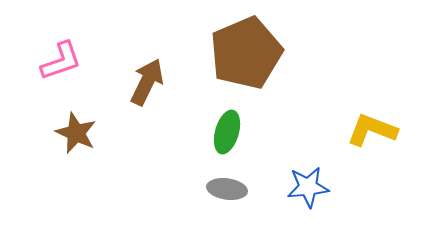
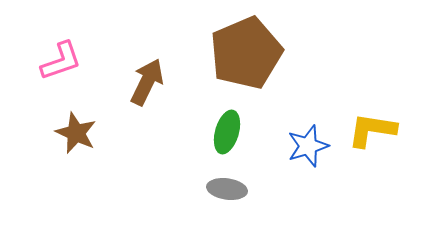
yellow L-shape: rotated 12 degrees counterclockwise
blue star: moved 41 px up; rotated 12 degrees counterclockwise
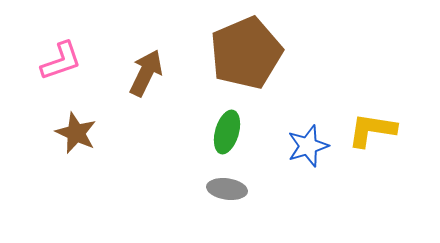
brown arrow: moved 1 px left, 9 px up
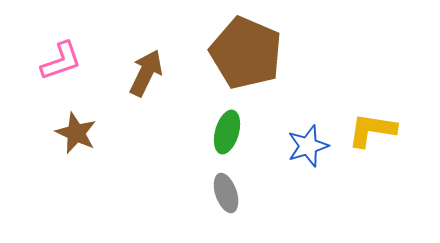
brown pentagon: rotated 26 degrees counterclockwise
gray ellipse: moved 1 px left, 4 px down; rotated 63 degrees clockwise
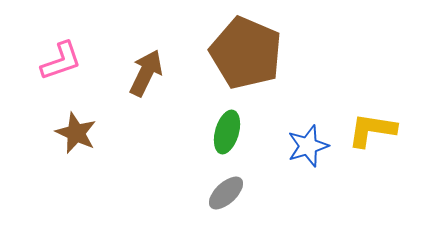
gray ellipse: rotated 66 degrees clockwise
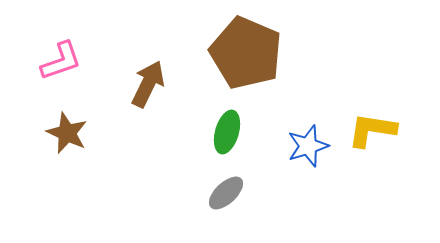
brown arrow: moved 2 px right, 11 px down
brown star: moved 9 px left
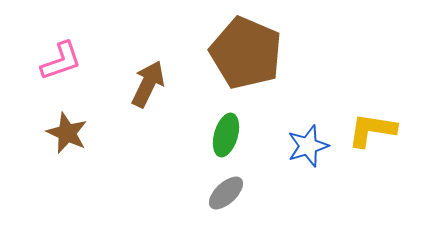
green ellipse: moved 1 px left, 3 px down
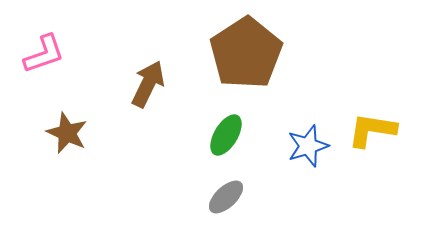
brown pentagon: rotated 16 degrees clockwise
pink L-shape: moved 17 px left, 7 px up
green ellipse: rotated 15 degrees clockwise
gray ellipse: moved 4 px down
